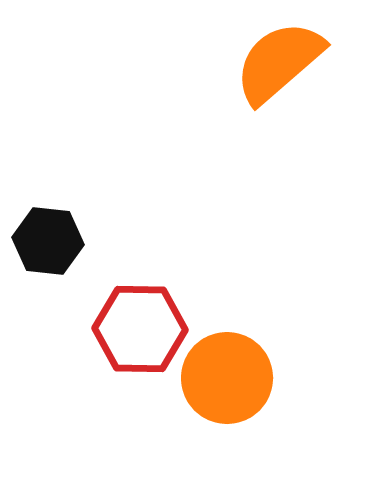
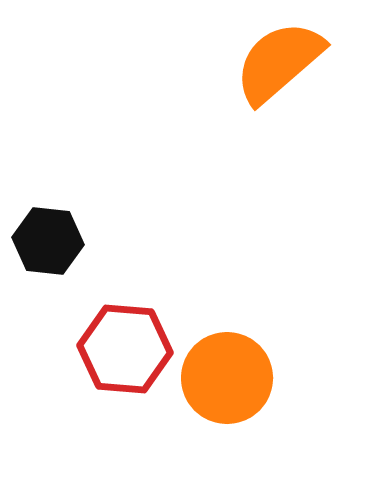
red hexagon: moved 15 px left, 20 px down; rotated 4 degrees clockwise
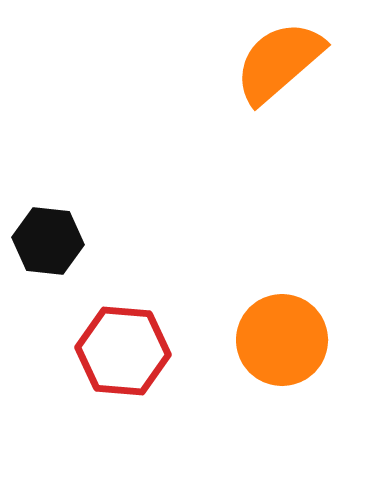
red hexagon: moved 2 px left, 2 px down
orange circle: moved 55 px right, 38 px up
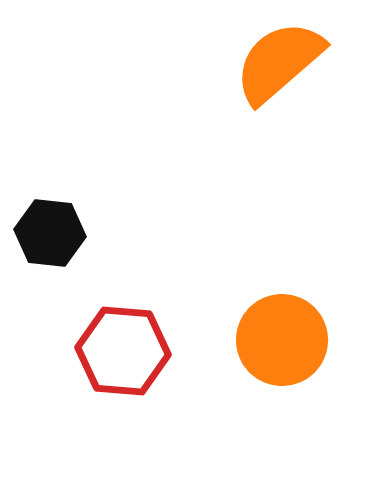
black hexagon: moved 2 px right, 8 px up
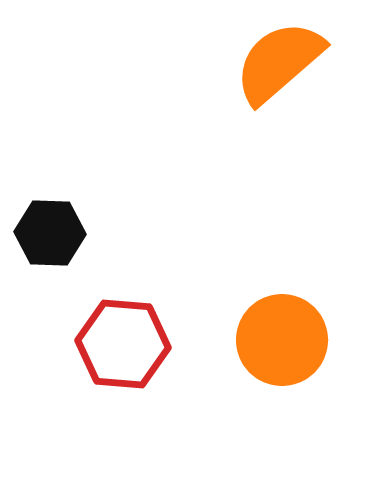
black hexagon: rotated 4 degrees counterclockwise
red hexagon: moved 7 px up
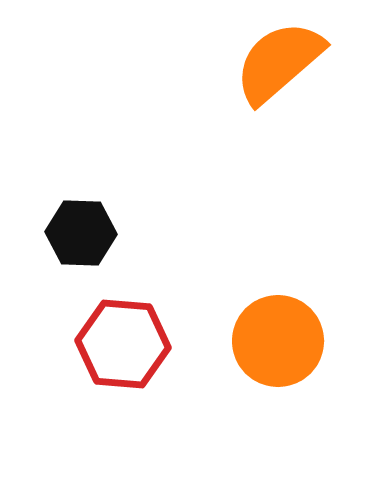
black hexagon: moved 31 px right
orange circle: moved 4 px left, 1 px down
